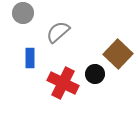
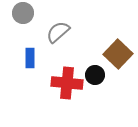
black circle: moved 1 px down
red cross: moved 4 px right; rotated 20 degrees counterclockwise
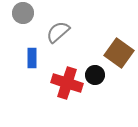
brown square: moved 1 px right, 1 px up; rotated 8 degrees counterclockwise
blue rectangle: moved 2 px right
red cross: rotated 12 degrees clockwise
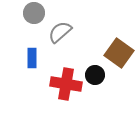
gray circle: moved 11 px right
gray semicircle: moved 2 px right
red cross: moved 1 px left, 1 px down; rotated 8 degrees counterclockwise
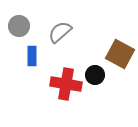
gray circle: moved 15 px left, 13 px down
brown square: moved 1 px right, 1 px down; rotated 8 degrees counterclockwise
blue rectangle: moved 2 px up
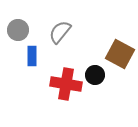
gray circle: moved 1 px left, 4 px down
gray semicircle: rotated 10 degrees counterclockwise
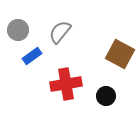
blue rectangle: rotated 54 degrees clockwise
black circle: moved 11 px right, 21 px down
red cross: rotated 20 degrees counterclockwise
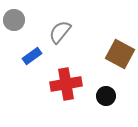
gray circle: moved 4 px left, 10 px up
